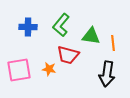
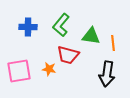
pink square: moved 1 px down
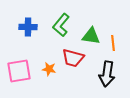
red trapezoid: moved 5 px right, 3 px down
